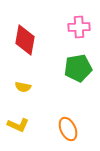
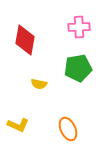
yellow semicircle: moved 16 px right, 3 px up
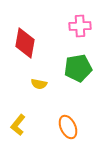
pink cross: moved 1 px right, 1 px up
red diamond: moved 3 px down
yellow L-shape: rotated 105 degrees clockwise
orange ellipse: moved 2 px up
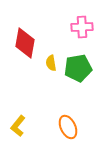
pink cross: moved 2 px right, 1 px down
yellow semicircle: moved 12 px right, 21 px up; rotated 70 degrees clockwise
yellow L-shape: moved 1 px down
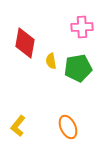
yellow semicircle: moved 2 px up
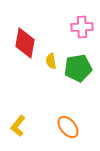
orange ellipse: rotated 15 degrees counterclockwise
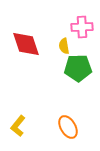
red diamond: moved 1 px right, 1 px down; rotated 28 degrees counterclockwise
yellow semicircle: moved 13 px right, 15 px up
green pentagon: rotated 8 degrees clockwise
orange ellipse: rotated 10 degrees clockwise
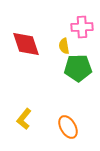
yellow L-shape: moved 6 px right, 7 px up
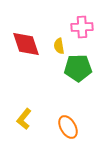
yellow semicircle: moved 5 px left
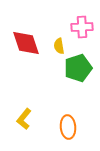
red diamond: moved 1 px up
green pentagon: rotated 16 degrees counterclockwise
orange ellipse: rotated 25 degrees clockwise
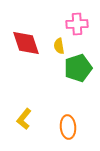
pink cross: moved 5 px left, 3 px up
